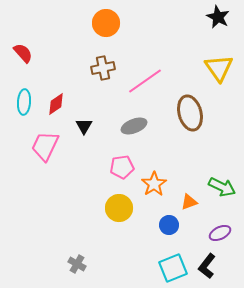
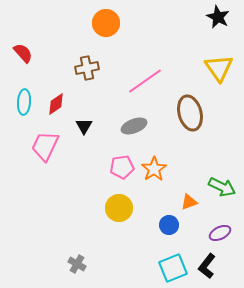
brown cross: moved 16 px left
orange star: moved 15 px up
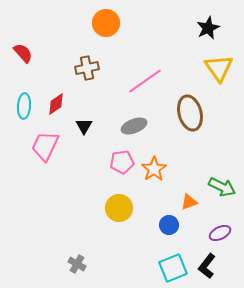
black star: moved 10 px left, 11 px down; rotated 20 degrees clockwise
cyan ellipse: moved 4 px down
pink pentagon: moved 5 px up
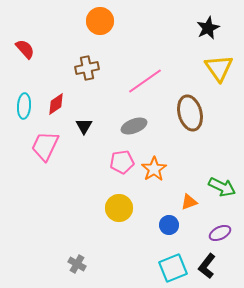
orange circle: moved 6 px left, 2 px up
red semicircle: moved 2 px right, 4 px up
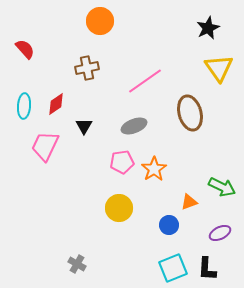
black L-shape: moved 3 px down; rotated 35 degrees counterclockwise
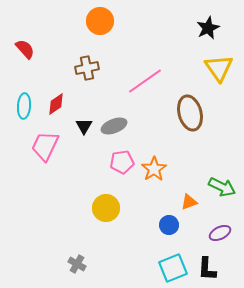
gray ellipse: moved 20 px left
yellow circle: moved 13 px left
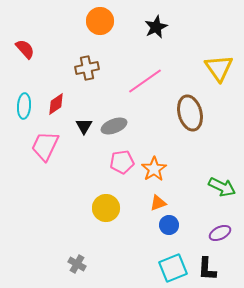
black star: moved 52 px left, 1 px up
orange triangle: moved 31 px left, 1 px down
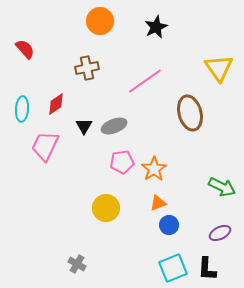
cyan ellipse: moved 2 px left, 3 px down
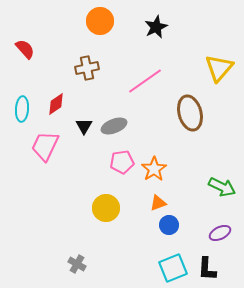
yellow triangle: rotated 16 degrees clockwise
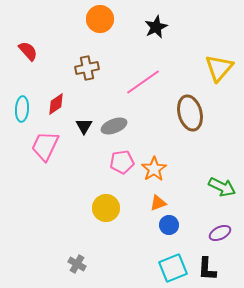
orange circle: moved 2 px up
red semicircle: moved 3 px right, 2 px down
pink line: moved 2 px left, 1 px down
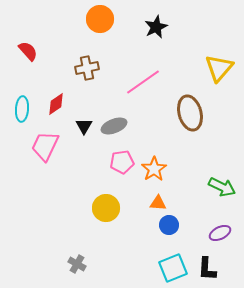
orange triangle: rotated 24 degrees clockwise
